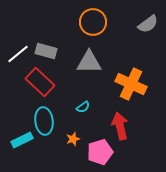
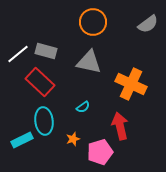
gray triangle: rotated 12 degrees clockwise
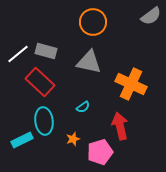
gray semicircle: moved 3 px right, 8 px up
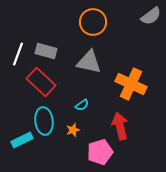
white line: rotated 30 degrees counterclockwise
red rectangle: moved 1 px right
cyan semicircle: moved 1 px left, 2 px up
orange star: moved 9 px up
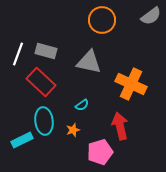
orange circle: moved 9 px right, 2 px up
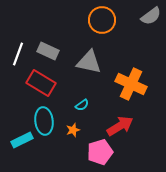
gray rectangle: moved 2 px right; rotated 10 degrees clockwise
red rectangle: moved 1 px down; rotated 12 degrees counterclockwise
red arrow: rotated 72 degrees clockwise
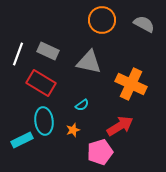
gray semicircle: moved 7 px left, 8 px down; rotated 115 degrees counterclockwise
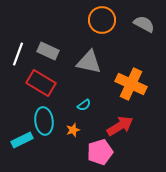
cyan semicircle: moved 2 px right
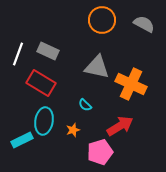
gray triangle: moved 8 px right, 5 px down
cyan semicircle: moved 1 px right; rotated 80 degrees clockwise
cyan ellipse: rotated 16 degrees clockwise
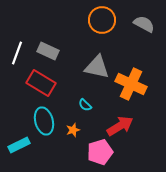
white line: moved 1 px left, 1 px up
cyan ellipse: rotated 24 degrees counterclockwise
cyan rectangle: moved 3 px left, 5 px down
